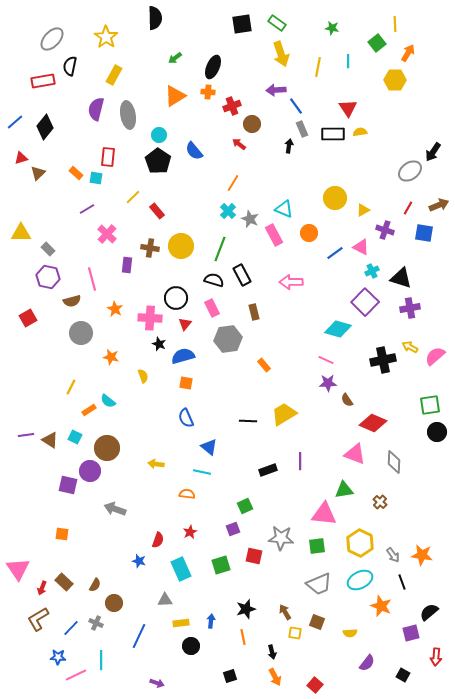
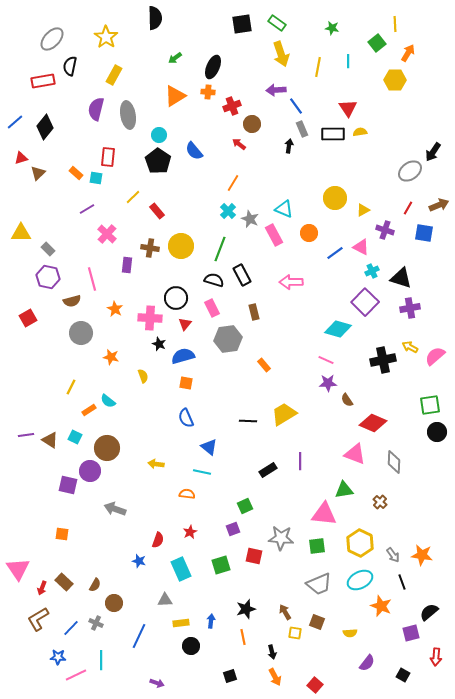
black rectangle at (268, 470): rotated 12 degrees counterclockwise
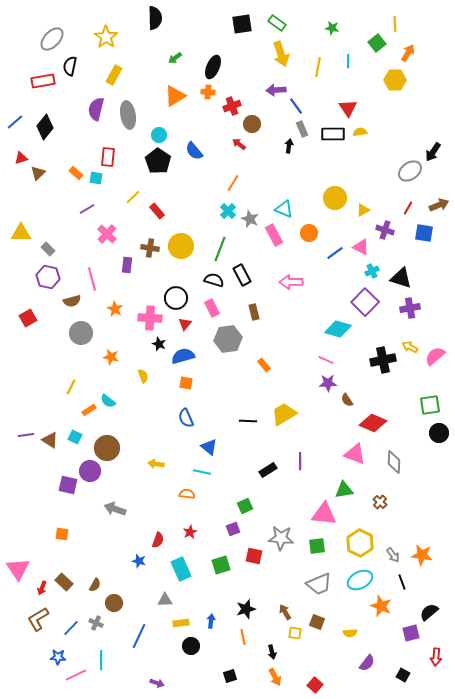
black circle at (437, 432): moved 2 px right, 1 px down
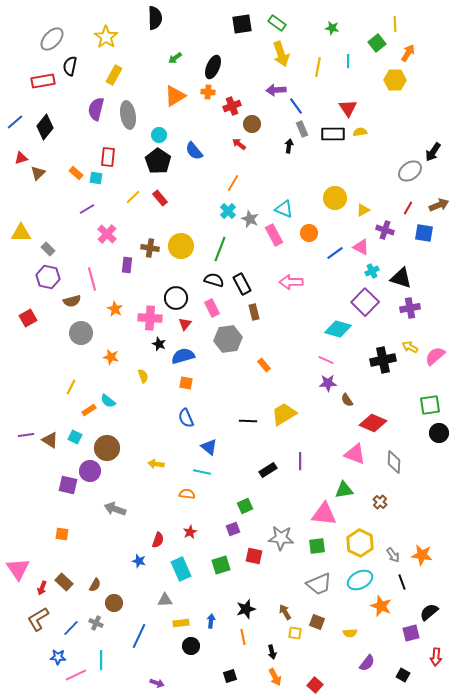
red rectangle at (157, 211): moved 3 px right, 13 px up
black rectangle at (242, 275): moved 9 px down
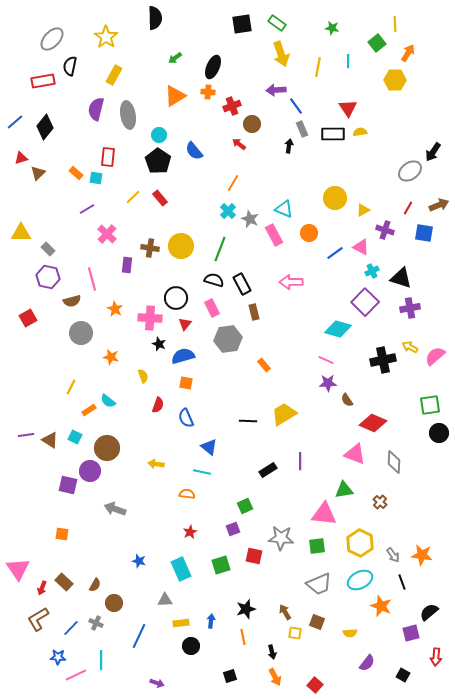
red semicircle at (158, 540): moved 135 px up
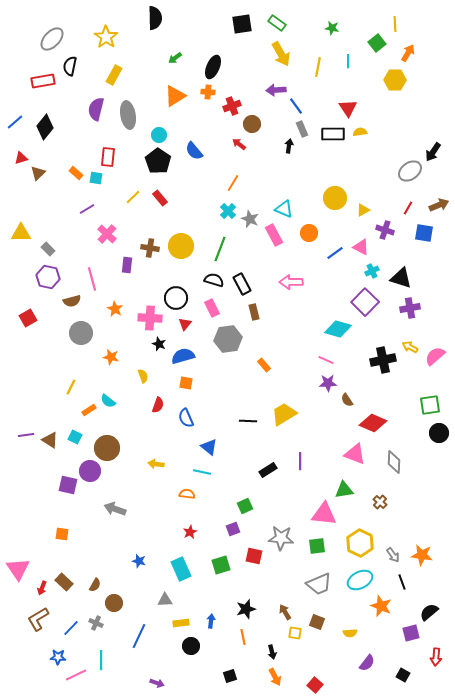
yellow arrow at (281, 54): rotated 10 degrees counterclockwise
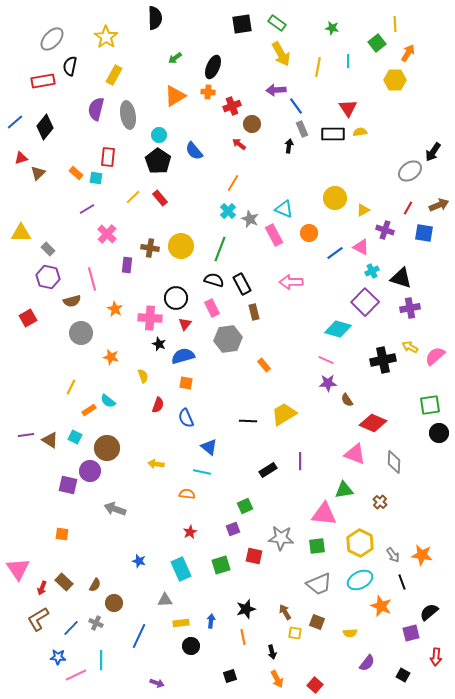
orange arrow at (275, 677): moved 2 px right, 2 px down
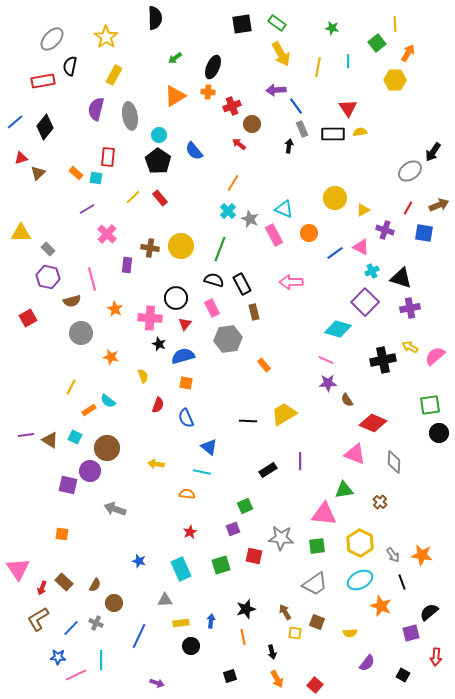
gray ellipse at (128, 115): moved 2 px right, 1 px down
gray trapezoid at (319, 584): moved 4 px left; rotated 12 degrees counterclockwise
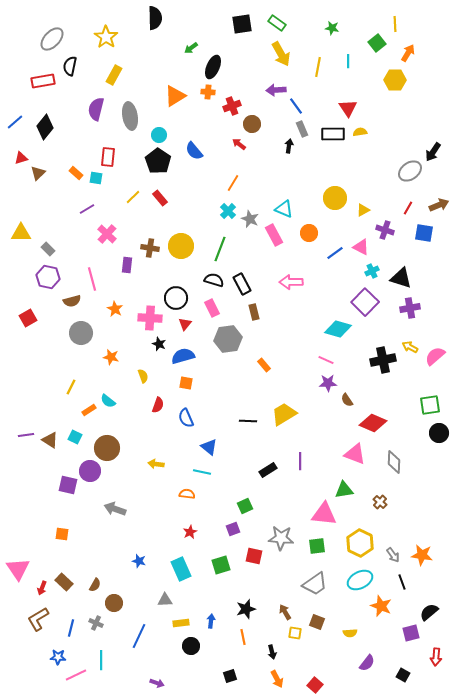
green arrow at (175, 58): moved 16 px right, 10 px up
blue line at (71, 628): rotated 30 degrees counterclockwise
